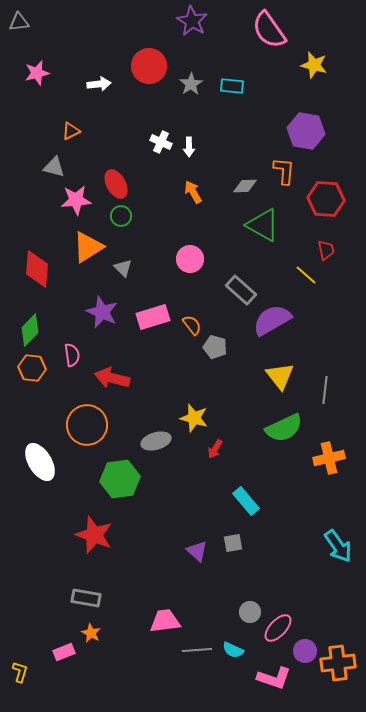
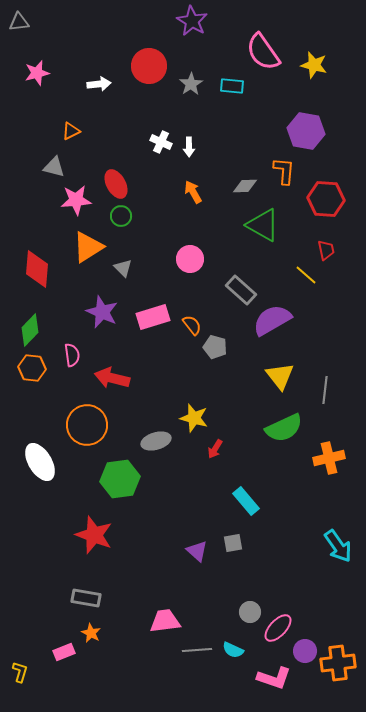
pink semicircle at (269, 30): moved 6 px left, 22 px down
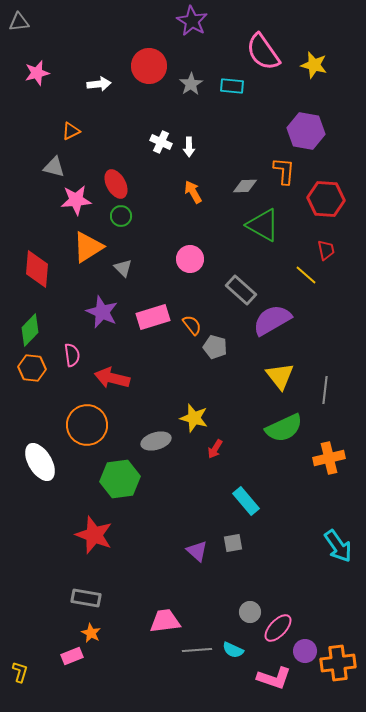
pink rectangle at (64, 652): moved 8 px right, 4 px down
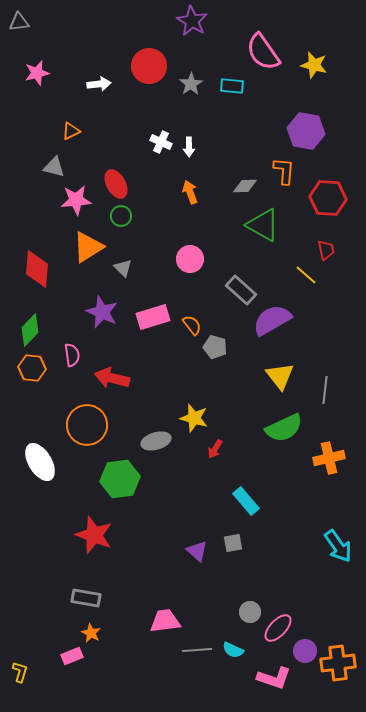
orange arrow at (193, 192): moved 3 px left; rotated 10 degrees clockwise
red hexagon at (326, 199): moved 2 px right, 1 px up
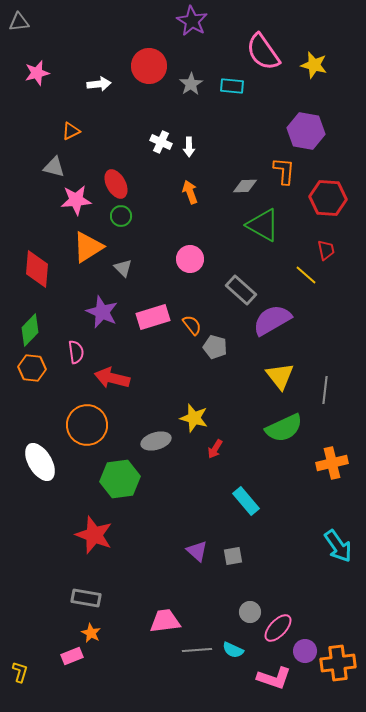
pink semicircle at (72, 355): moved 4 px right, 3 px up
orange cross at (329, 458): moved 3 px right, 5 px down
gray square at (233, 543): moved 13 px down
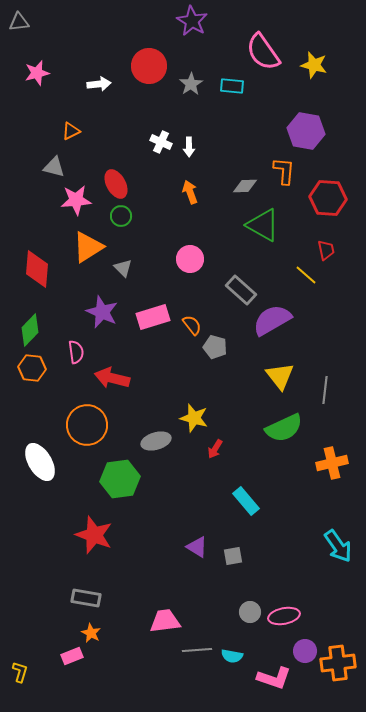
purple triangle at (197, 551): moved 4 px up; rotated 10 degrees counterclockwise
pink ellipse at (278, 628): moved 6 px right, 12 px up; rotated 36 degrees clockwise
cyan semicircle at (233, 650): moved 1 px left, 6 px down; rotated 15 degrees counterclockwise
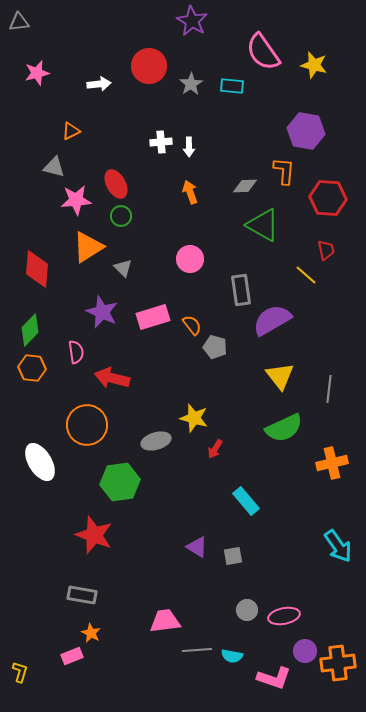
white cross at (161, 142): rotated 30 degrees counterclockwise
gray rectangle at (241, 290): rotated 40 degrees clockwise
gray line at (325, 390): moved 4 px right, 1 px up
green hexagon at (120, 479): moved 3 px down
gray rectangle at (86, 598): moved 4 px left, 3 px up
gray circle at (250, 612): moved 3 px left, 2 px up
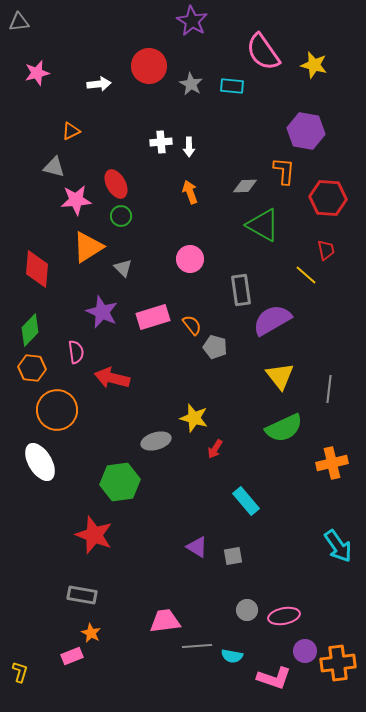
gray star at (191, 84): rotated 10 degrees counterclockwise
orange circle at (87, 425): moved 30 px left, 15 px up
gray line at (197, 650): moved 4 px up
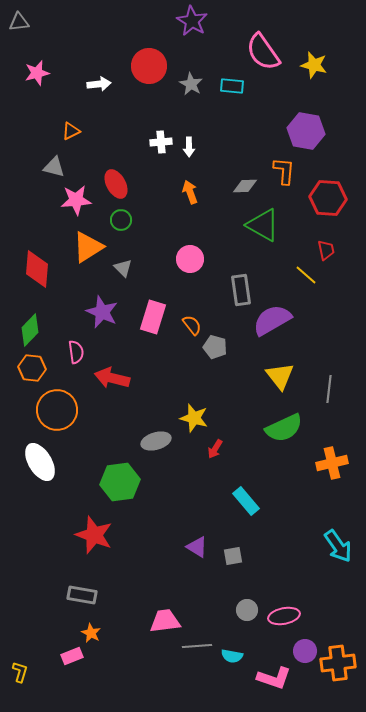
green circle at (121, 216): moved 4 px down
pink rectangle at (153, 317): rotated 56 degrees counterclockwise
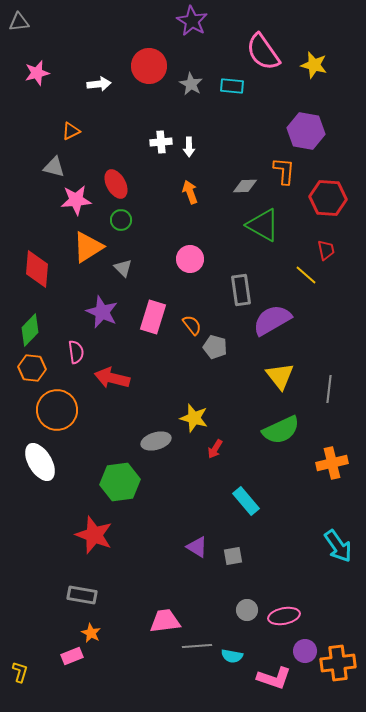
green semicircle at (284, 428): moved 3 px left, 2 px down
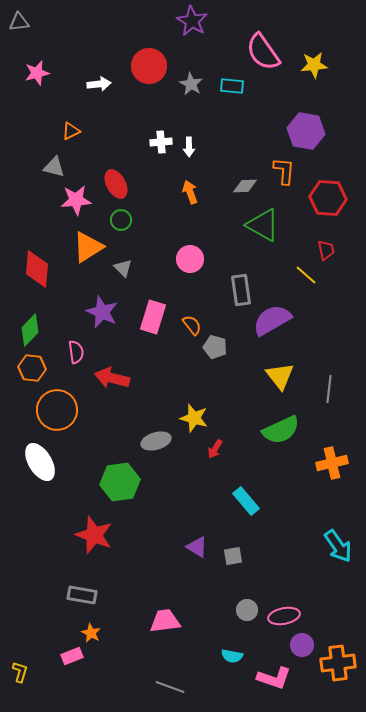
yellow star at (314, 65): rotated 20 degrees counterclockwise
gray line at (197, 646): moved 27 px left, 41 px down; rotated 24 degrees clockwise
purple circle at (305, 651): moved 3 px left, 6 px up
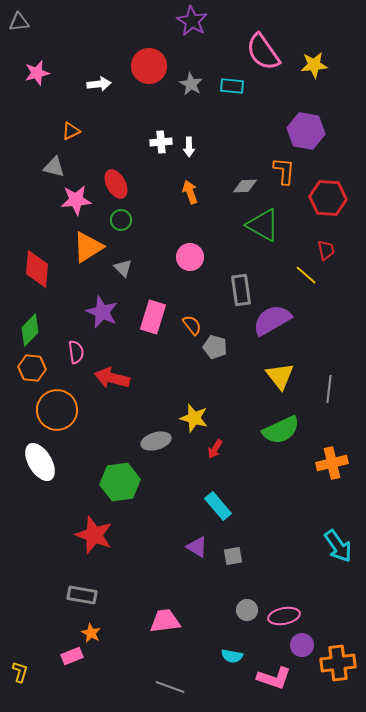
pink circle at (190, 259): moved 2 px up
cyan rectangle at (246, 501): moved 28 px left, 5 px down
